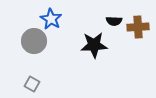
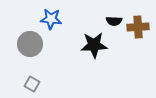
blue star: rotated 25 degrees counterclockwise
gray circle: moved 4 px left, 3 px down
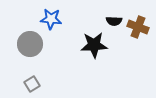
brown cross: rotated 25 degrees clockwise
gray square: rotated 28 degrees clockwise
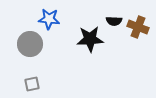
blue star: moved 2 px left
black star: moved 4 px left, 6 px up
gray square: rotated 21 degrees clockwise
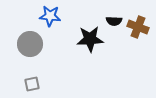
blue star: moved 1 px right, 3 px up
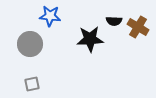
brown cross: rotated 10 degrees clockwise
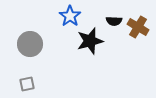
blue star: moved 20 px right; rotated 30 degrees clockwise
black star: moved 2 px down; rotated 12 degrees counterclockwise
gray square: moved 5 px left
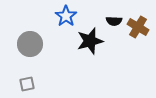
blue star: moved 4 px left
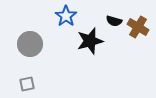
black semicircle: rotated 14 degrees clockwise
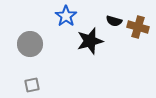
brown cross: rotated 15 degrees counterclockwise
gray square: moved 5 px right, 1 px down
